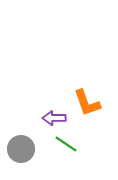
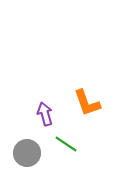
purple arrow: moved 9 px left, 4 px up; rotated 75 degrees clockwise
gray circle: moved 6 px right, 4 px down
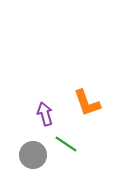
gray circle: moved 6 px right, 2 px down
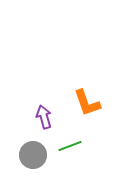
purple arrow: moved 1 px left, 3 px down
green line: moved 4 px right, 2 px down; rotated 55 degrees counterclockwise
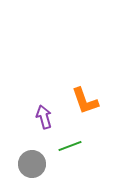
orange L-shape: moved 2 px left, 2 px up
gray circle: moved 1 px left, 9 px down
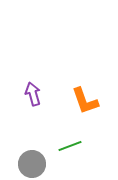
purple arrow: moved 11 px left, 23 px up
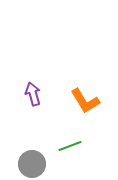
orange L-shape: rotated 12 degrees counterclockwise
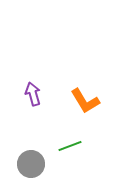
gray circle: moved 1 px left
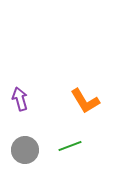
purple arrow: moved 13 px left, 5 px down
gray circle: moved 6 px left, 14 px up
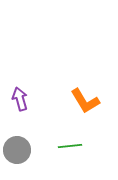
green line: rotated 15 degrees clockwise
gray circle: moved 8 px left
